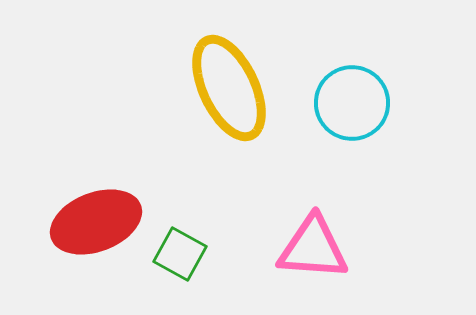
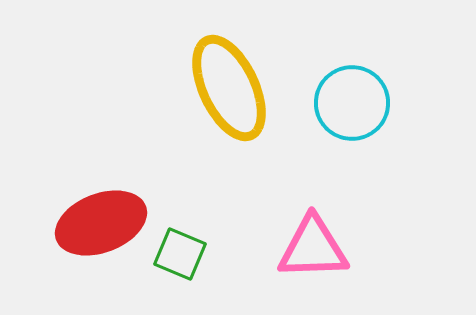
red ellipse: moved 5 px right, 1 px down
pink triangle: rotated 6 degrees counterclockwise
green square: rotated 6 degrees counterclockwise
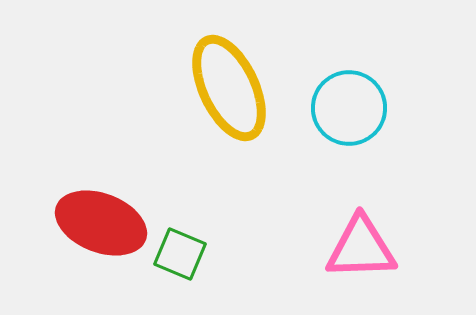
cyan circle: moved 3 px left, 5 px down
red ellipse: rotated 42 degrees clockwise
pink triangle: moved 48 px right
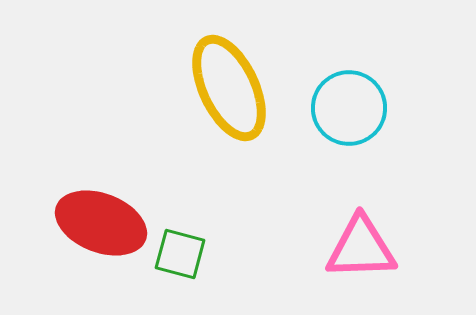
green square: rotated 8 degrees counterclockwise
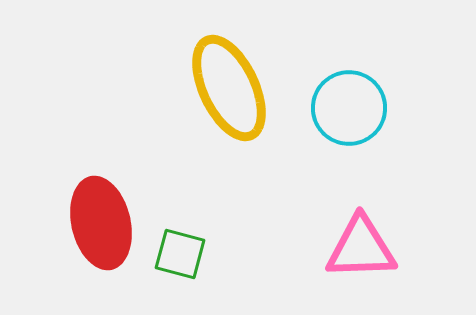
red ellipse: rotated 56 degrees clockwise
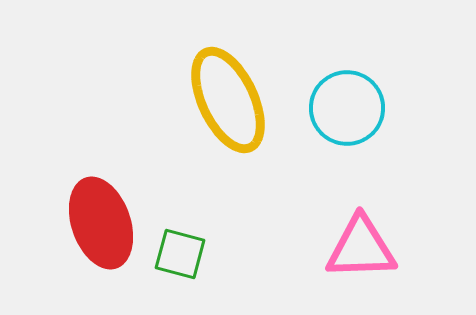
yellow ellipse: moved 1 px left, 12 px down
cyan circle: moved 2 px left
red ellipse: rotated 6 degrees counterclockwise
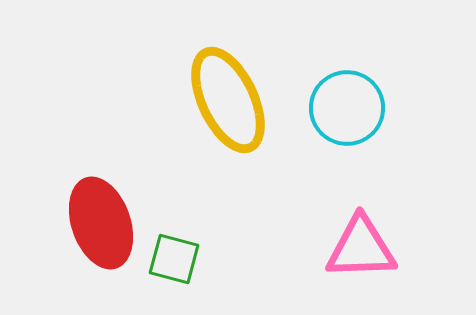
green square: moved 6 px left, 5 px down
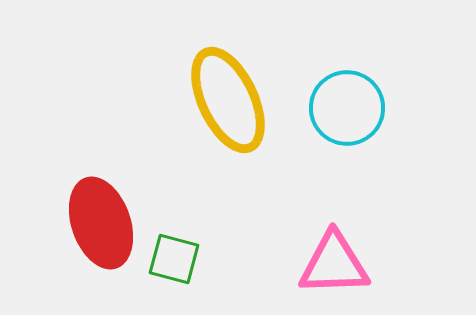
pink triangle: moved 27 px left, 16 px down
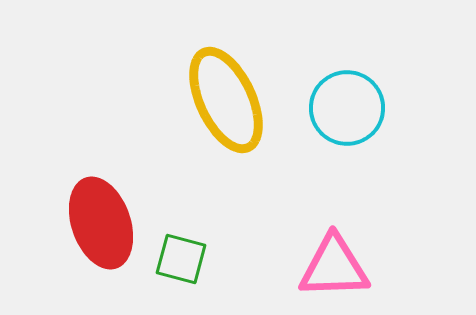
yellow ellipse: moved 2 px left
green square: moved 7 px right
pink triangle: moved 3 px down
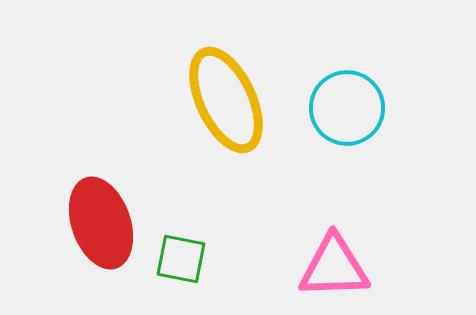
green square: rotated 4 degrees counterclockwise
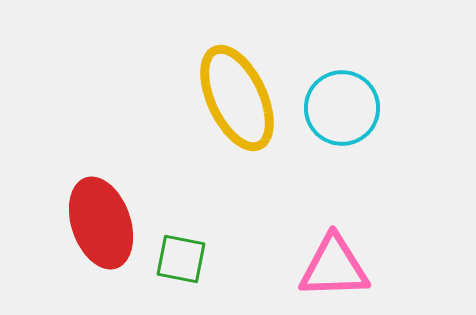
yellow ellipse: moved 11 px right, 2 px up
cyan circle: moved 5 px left
